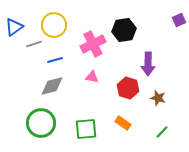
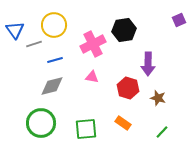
blue triangle: moved 1 px right, 3 px down; rotated 30 degrees counterclockwise
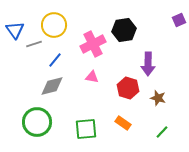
blue line: rotated 35 degrees counterclockwise
green circle: moved 4 px left, 1 px up
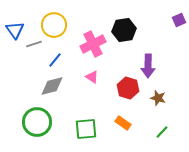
purple arrow: moved 2 px down
pink triangle: rotated 24 degrees clockwise
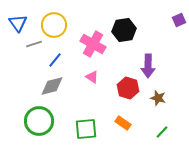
blue triangle: moved 3 px right, 7 px up
pink cross: rotated 35 degrees counterclockwise
green circle: moved 2 px right, 1 px up
